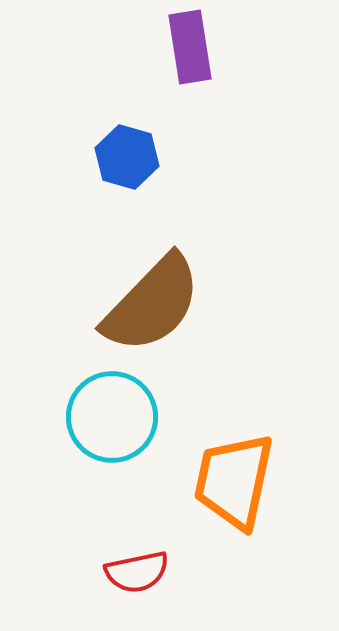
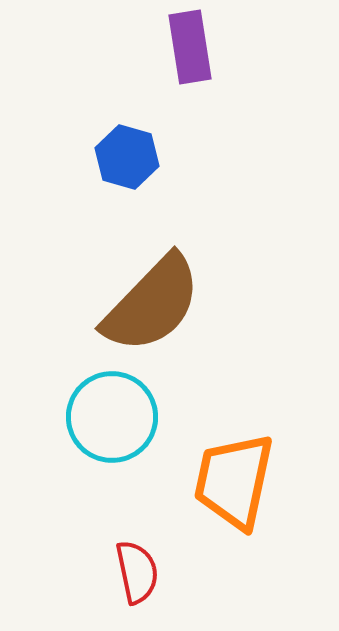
red semicircle: rotated 90 degrees counterclockwise
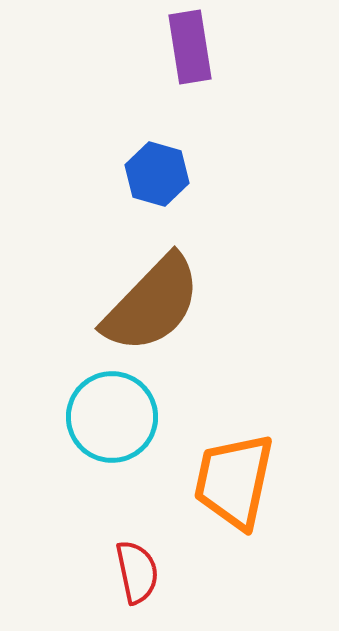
blue hexagon: moved 30 px right, 17 px down
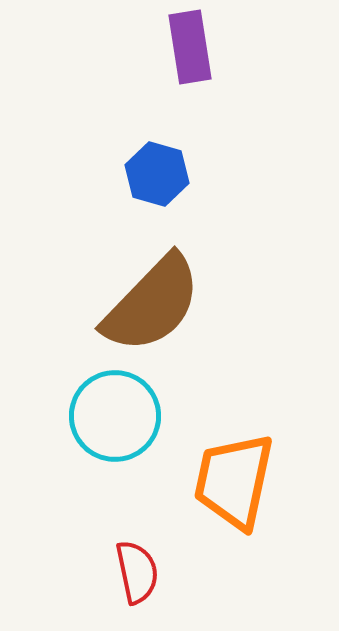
cyan circle: moved 3 px right, 1 px up
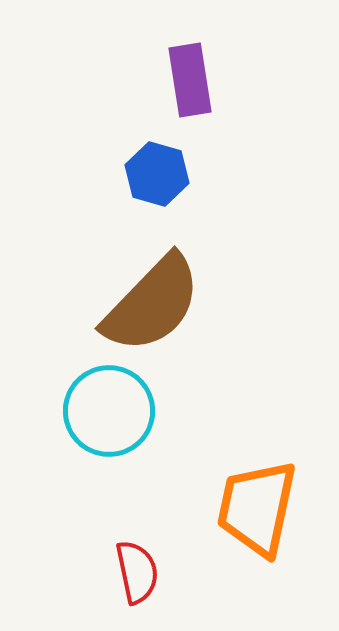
purple rectangle: moved 33 px down
cyan circle: moved 6 px left, 5 px up
orange trapezoid: moved 23 px right, 27 px down
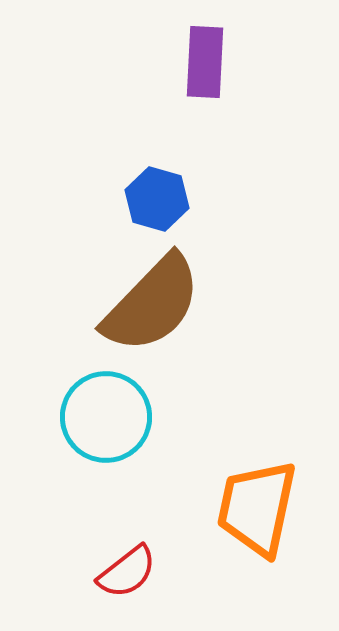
purple rectangle: moved 15 px right, 18 px up; rotated 12 degrees clockwise
blue hexagon: moved 25 px down
cyan circle: moved 3 px left, 6 px down
red semicircle: moved 10 px left; rotated 64 degrees clockwise
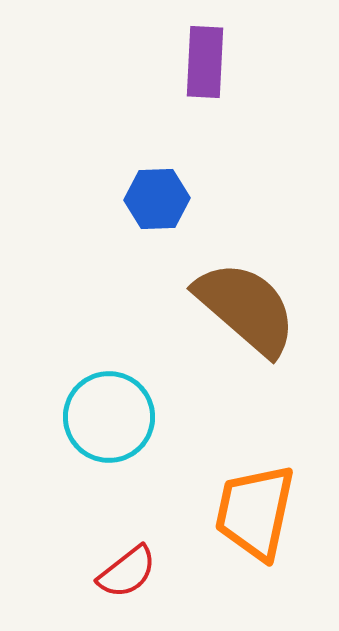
blue hexagon: rotated 18 degrees counterclockwise
brown semicircle: moved 94 px right, 4 px down; rotated 93 degrees counterclockwise
cyan circle: moved 3 px right
orange trapezoid: moved 2 px left, 4 px down
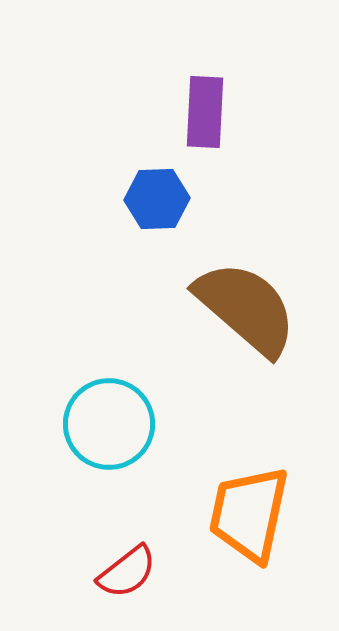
purple rectangle: moved 50 px down
cyan circle: moved 7 px down
orange trapezoid: moved 6 px left, 2 px down
